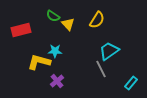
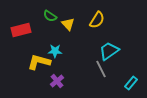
green semicircle: moved 3 px left
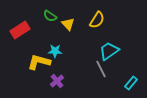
red rectangle: moved 1 px left; rotated 18 degrees counterclockwise
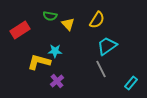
green semicircle: rotated 24 degrees counterclockwise
cyan trapezoid: moved 2 px left, 5 px up
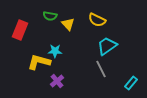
yellow semicircle: rotated 84 degrees clockwise
red rectangle: rotated 36 degrees counterclockwise
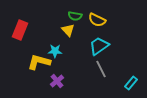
green semicircle: moved 25 px right
yellow triangle: moved 6 px down
cyan trapezoid: moved 8 px left
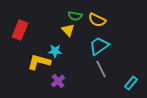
purple cross: moved 1 px right
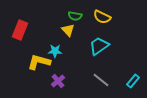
yellow semicircle: moved 5 px right, 3 px up
gray line: moved 11 px down; rotated 24 degrees counterclockwise
cyan rectangle: moved 2 px right, 2 px up
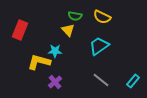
purple cross: moved 3 px left, 1 px down
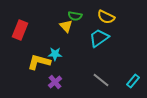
yellow semicircle: moved 4 px right
yellow triangle: moved 2 px left, 4 px up
cyan trapezoid: moved 8 px up
cyan star: moved 3 px down
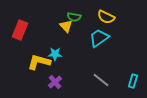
green semicircle: moved 1 px left, 1 px down
cyan rectangle: rotated 24 degrees counterclockwise
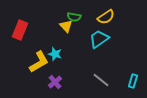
yellow semicircle: rotated 60 degrees counterclockwise
cyan trapezoid: moved 1 px down
cyan star: rotated 16 degrees clockwise
yellow L-shape: rotated 135 degrees clockwise
